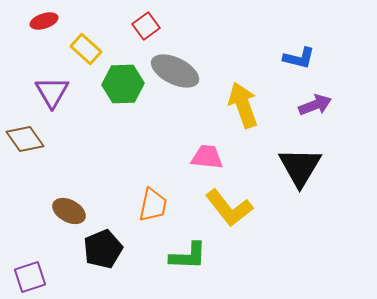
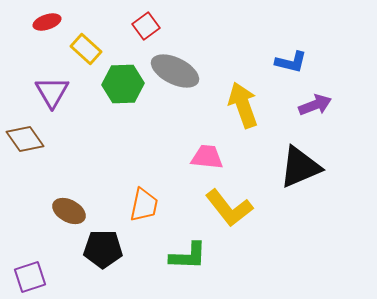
red ellipse: moved 3 px right, 1 px down
blue L-shape: moved 8 px left, 4 px down
black triangle: rotated 36 degrees clockwise
orange trapezoid: moved 9 px left
black pentagon: rotated 24 degrees clockwise
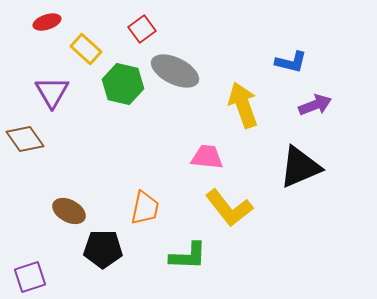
red square: moved 4 px left, 3 px down
green hexagon: rotated 15 degrees clockwise
orange trapezoid: moved 1 px right, 3 px down
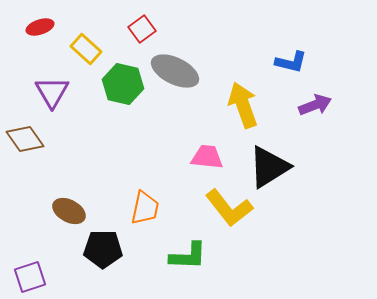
red ellipse: moved 7 px left, 5 px down
black triangle: moved 31 px left; rotated 9 degrees counterclockwise
